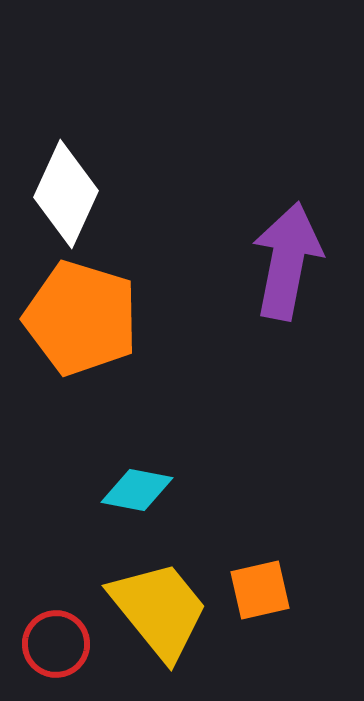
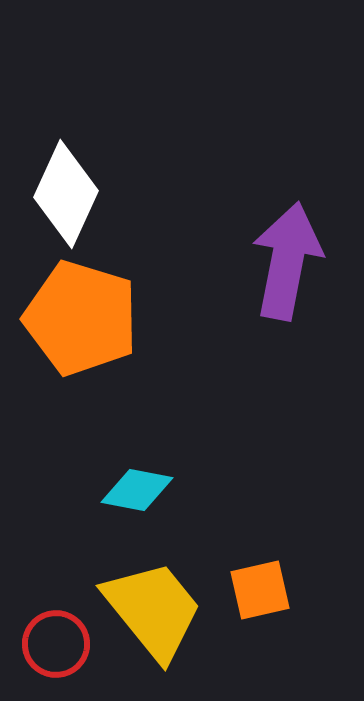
yellow trapezoid: moved 6 px left
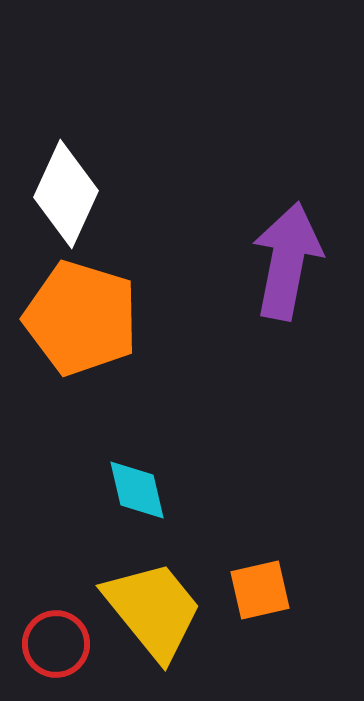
cyan diamond: rotated 66 degrees clockwise
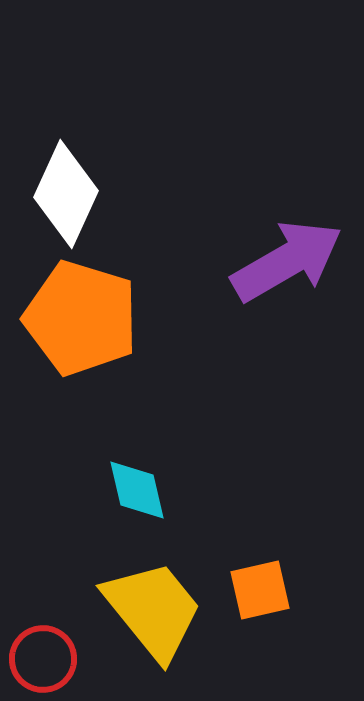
purple arrow: rotated 49 degrees clockwise
red circle: moved 13 px left, 15 px down
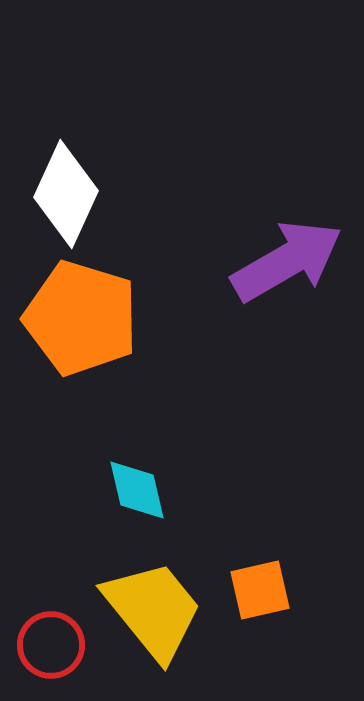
red circle: moved 8 px right, 14 px up
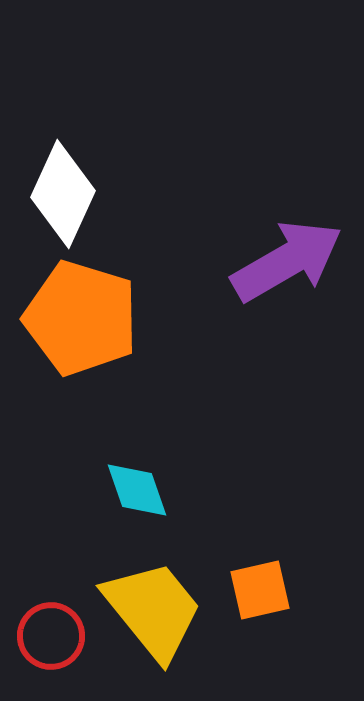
white diamond: moved 3 px left
cyan diamond: rotated 6 degrees counterclockwise
red circle: moved 9 px up
